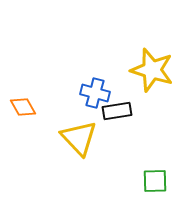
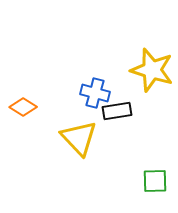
orange diamond: rotated 28 degrees counterclockwise
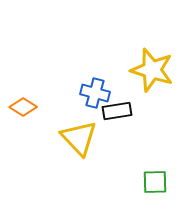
green square: moved 1 px down
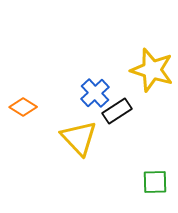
blue cross: rotated 32 degrees clockwise
black rectangle: rotated 24 degrees counterclockwise
